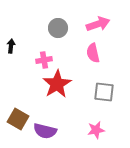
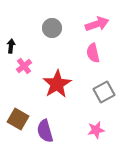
pink arrow: moved 1 px left
gray circle: moved 6 px left
pink cross: moved 20 px left, 6 px down; rotated 28 degrees counterclockwise
gray square: rotated 35 degrees counterclockwise
purple semicircle: rotated 60 degrees clockwise
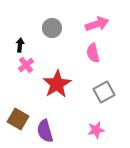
black arrow: moved 9 px right, 1 px up
pink cross: moved 2 px right, 1 px up
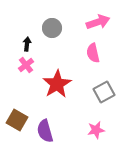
pink arrow: moved 1 px right, 2 px up
black arrow: moved 7 px right, 1 px up
brown square: moved 1 px left, 1 px down
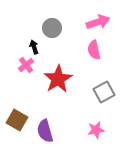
black arrow: moved 7 px right, 3 px down; rotated 24 degrees counterclockwise
pink semicircle: moved 1 px right, 3 px up
red star: moved 1 px right, 5 px up
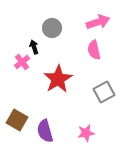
pink cross: moved 4 px left, 3 px up
pink star: moved 10 px left, 3 px down
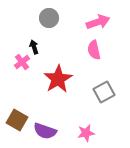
gray circle: moved 3 px left, 10 px up
purple semicircle: rotated 55 degrees counterclockwise
